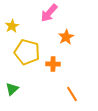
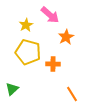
pink arrow: moved 1 px right, 2 px down; rotated 90 degrees counterclockwise
yellow star: moved 14 px right, 1 px up
yellow pentagon: moved 1 px right
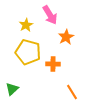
pink arrow: rotated 18 degrees clockwise
orange line: moved 2 px up
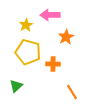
pink arrow: rotated 120 degrees clockwise
green triangle: moved 4 px right, 3 px up
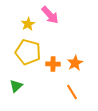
pink arrow: rotated 132 degrees counterclockwise
yellow star: moved 2 px right, 1 px up
orange star: moved 9 px right, 26 px down
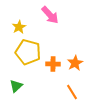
yellow star: moved 9 px left, 3 px down
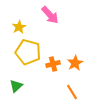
orange cross: rotated 16 degrees counterclockwise
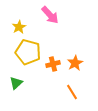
green triangle: moved 3 px up
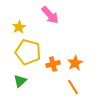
green triangle: moved 4 px right, 2 px up
orange line: moved 1 px right, 5 px up
